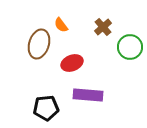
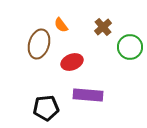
red ellipse: moved 1 px up
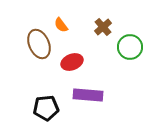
brown ellipse: rotated 40 degrees counterclockwise
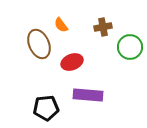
brown cross: rotated 30 degrees clockwise
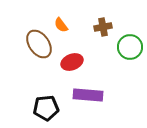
brown ellipse: rotated 12 degrees counterclockwise
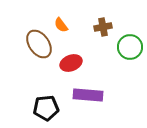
red ellipse: moved 1 px left, 1 px down
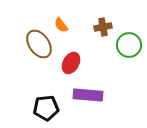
green circle: moved 1 px left, 2 px up
red ellipse: rotated 40 degrees counterclockwise
